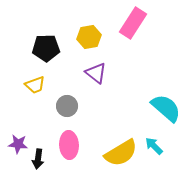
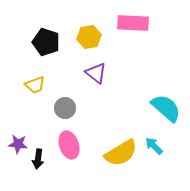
pink rectangle: rotated 60 degrees clockwise
black pentagon: moved 6 px up; rotated 20 degrees clockwise
gray circle: moved 2 px left, 2 px down
pink ellipse: rotated 16 degrees counterclockwise
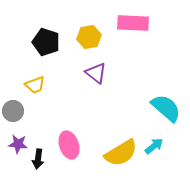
gray circle: moved 52 px left, 3 px down
cyan arrow: rotated 96 degrees clockwise
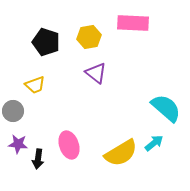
cyan arrow: moved 3 px up
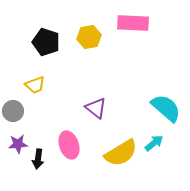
purple triangle: moved 35 px down
purple star: rotated 12 degrees counterclockwise
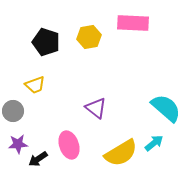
black arrow: rotated 48 degrees clockwise
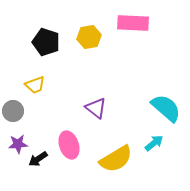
yellow semicircle: moved 5 px left, 6 px down
